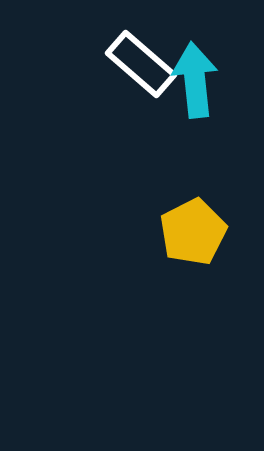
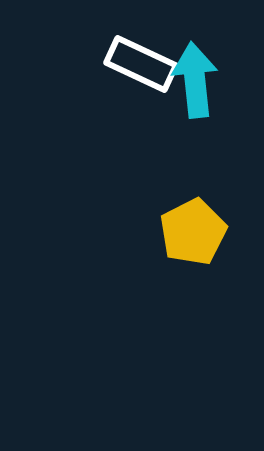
white rectangle: rotated 16 degrees counterclockwise
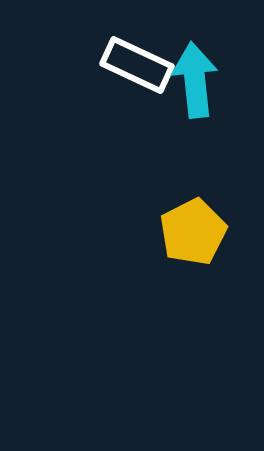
white rectangle: moved 4 px left, 1 px down
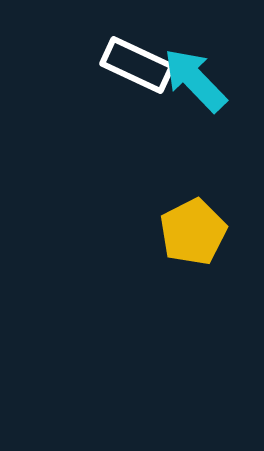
cyan arrow: rotated 38 degrees counterclockwise
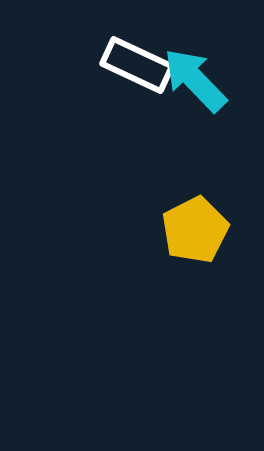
yellow pentagon: moved 2 px right, 2 px up
